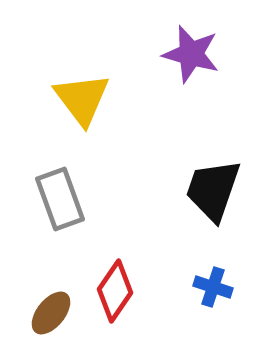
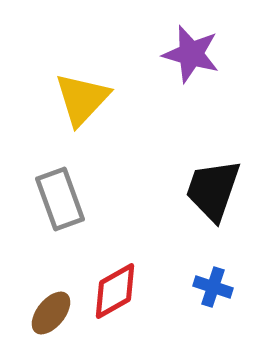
yellow triangle: rotated 20 degrees clockwise
red diamond: rotated 26 degrees clockwise
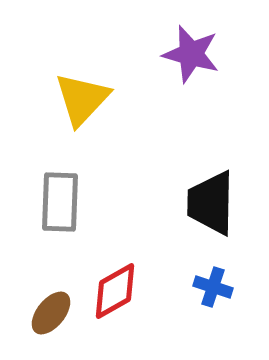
black trapezoid: moved 2 px left, 13 px down; rotated 18 degrees counterclockwise
gray rectangle: moved 3 px down; rotated 22 degrees clockwise
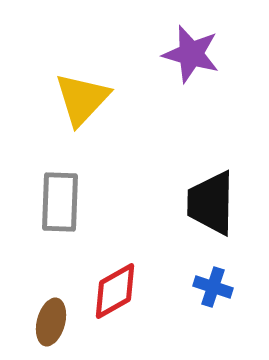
brown ellipse: moved 9 px down; rotated 24 degrees counterclockwise
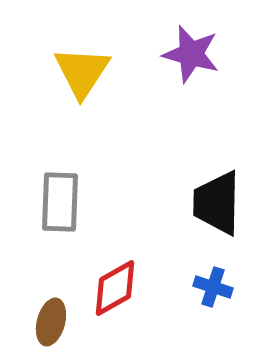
yellow triangle: moved 27 px up; rotated 10 degrees counterclockwise
black trapezoid: moved 6 px right
red diamond: moved 3 px up
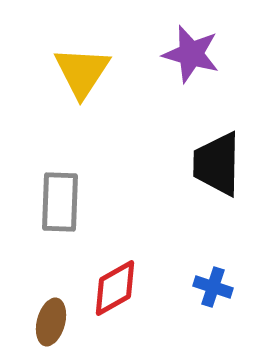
black trapezoid: moved 39 px up
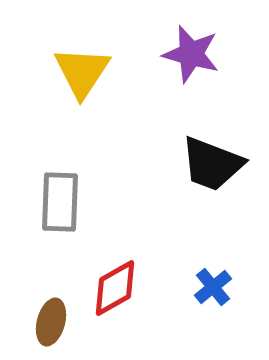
black trapezoid: moved 5 px left; rotated 70 degrees counterclockwise
blue cross: rotated 33 degrees clockwise
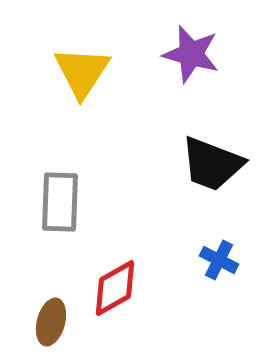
blue cross: moved 6 px right, 27 px up; rotated 24 degrees counterclockwise
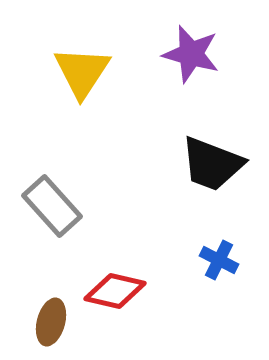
gray rectangle: moved 8 px left, 4 px down; rotated 44 degrees counterclockwise
red diamond: moved 3 px down; rotated 42 degrees clockwise
